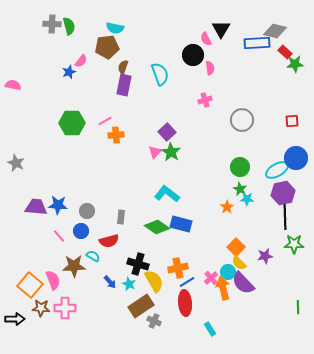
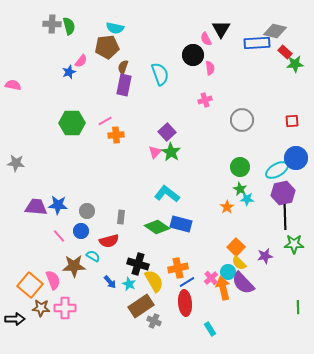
gray star at (16, 163): rotated 18 degrees counterclockwise
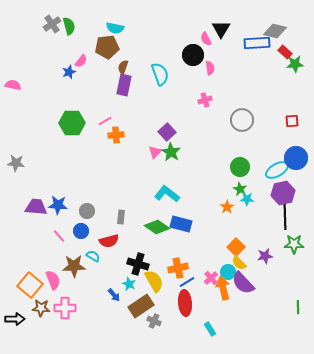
gray cross at (52, 24): rotated 36 degrees counterclockwise
blue arrow at (110, 282): moved 4 px right, 13 px down
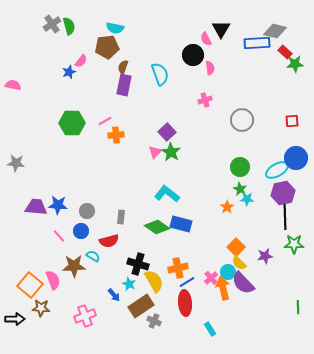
pink cross at (65, 308): moved 20 px right, 8 px down; rotated 20 degrees counterclockwise
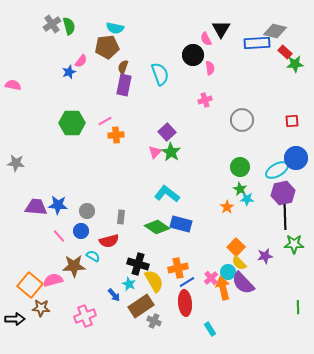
pink semicircle at (53, 280): rotated 84 degrees counterclockwise
